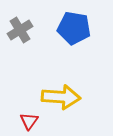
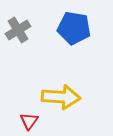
gray cross: moved 2 px left
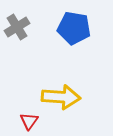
gray cross: moved 1 px left, 3 px up
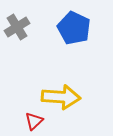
blue pentagon: rotated 16 degrees clockwise
red triangle: moved 5 px right; rotated 12 degrees clockwise
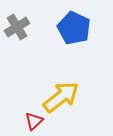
yellow arrow: rotated 42 degrees counterclockwise
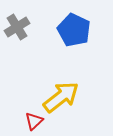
blue pentagon: moved 2 px down
